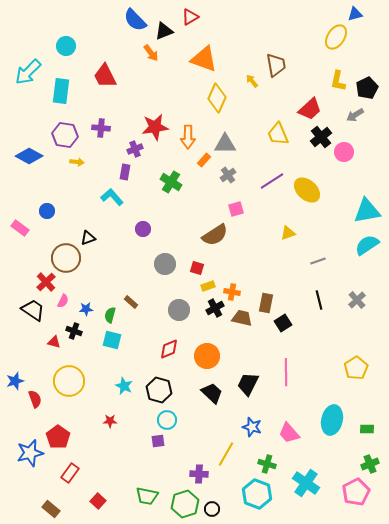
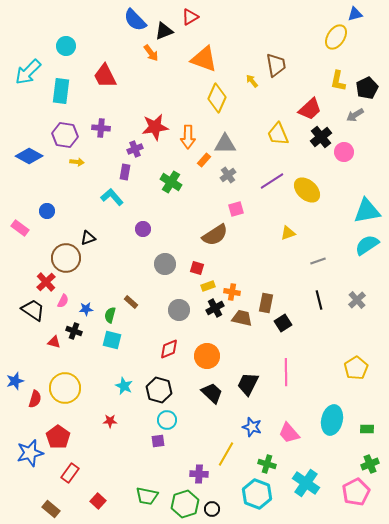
yellow circle at (69, 381): moved 4 px left, 7 px down
red semicircle at (35, 399): rotated 36 degrees clockwise
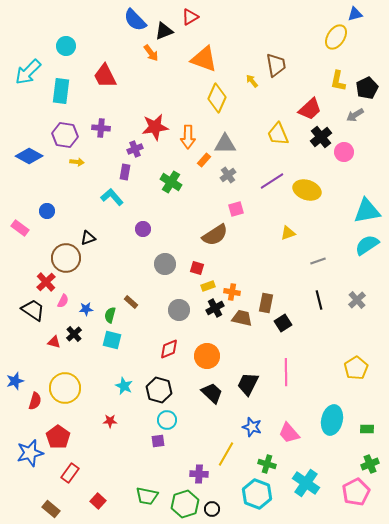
yellow ellipse at (307, 190): rotated 24 degrees counterclockwise
black cross at (74, 331): moved 3 px down; rotated 28 degrees clockwise
red semicircle at (35, 399): moved 2 px down
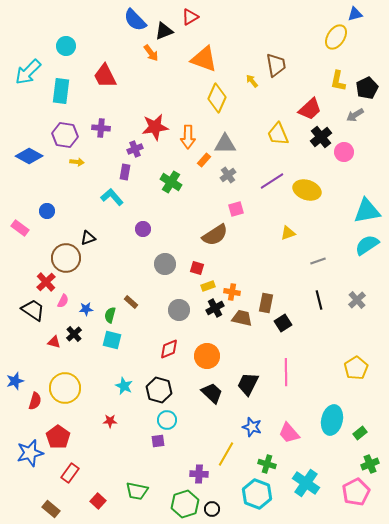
green rectangle at (367, 429): moved 7 px left, 4 px down; rotated 40 degrees counterclockwise
green trapezoid at (147, 496): moved 10 px left, 5 px up
